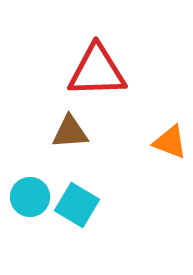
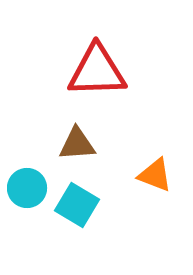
brown triangle: moved 7 px right, 12 px down
orange triangle: moved 15 px left, 33 px down
cyan circle: moved 3 px left, 9 px up
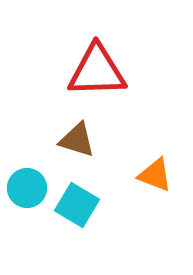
brown triangle: moved 4 px up; rotated 21 degrees clockwise
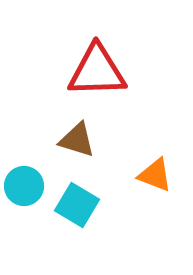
cyan circle: moved 3 px left, 2 px up
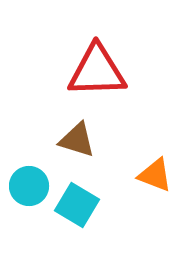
cyan circle: moved 5 px right
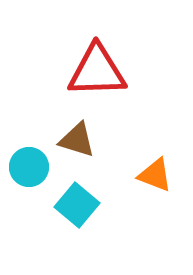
cyan circle: moved 19 px up
cyan square: rotated 9 degrees clockwise
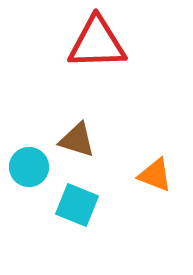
red triangle: moved 28 px up
cyan square: rotated 18 degrees counterclockwise
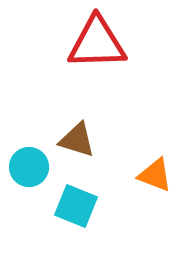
cyan square: moved 1 px left, 1 px down
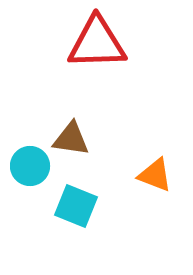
brown triangle: moved 6 px left, 1 px up; rotated 9 degrees counterclockwise
cyan circle: moved 1 px right, 1 px up
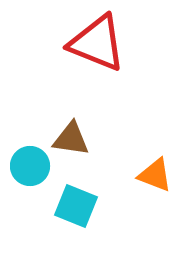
red triangle: rotated 24 degrees clockwise
